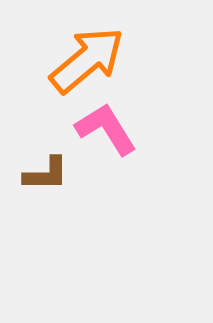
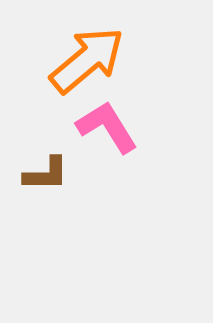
pink L-shape: moved 1 px right, 2 px up
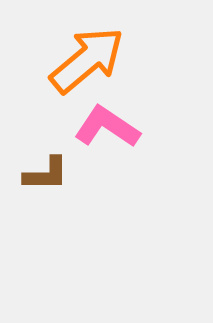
pink L-shape: rotated 24 degrees counterclockwise
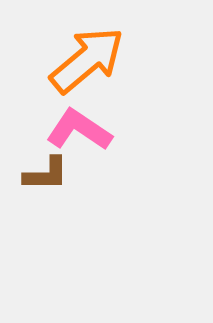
pink L-shape: moved 28 px left, 3 px down
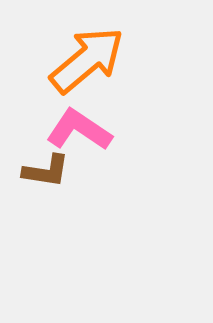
brown L-shape: moved 3 px up; rotated 9 degrees clockwise
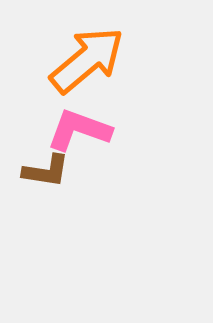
pink L-shape: rotated 14 degrees counterclockwise
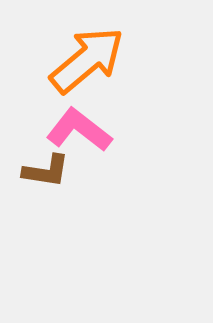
pink L-shape: rotated 18 degrees clockwise
